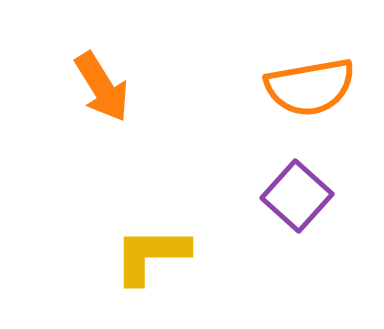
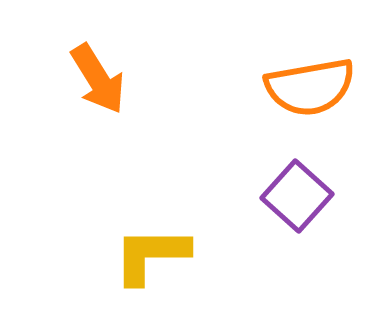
orange arrow: moved 4 px left, 8 px up
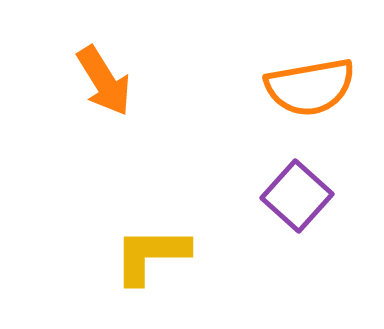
orange arrow: moved 6 px right, 2 px down
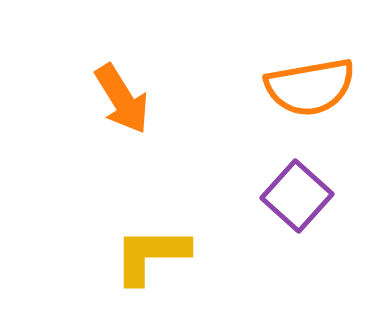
orange arrow: moved 18 px right, 18 px down
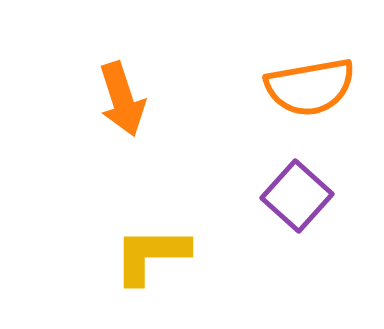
orange arrow: rotated 14 degrees clockwise
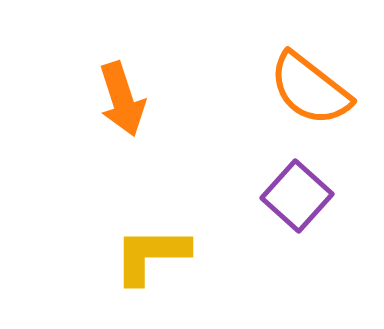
orange semicircle: moved 2 px down; rotated 48 degrees clockwise
